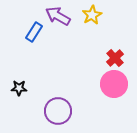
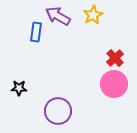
yellow star: moved 1 px right
blue rectangle: moved 2 px right; rotated 24 degrees counterclockwise
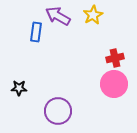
red cross: rotated 30 degrees clockwise
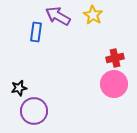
yellow star: rotated 12 degrees counterclockwise
black star: rotated 14 degrees counterclockwise
purple circle: moved 24 px left
